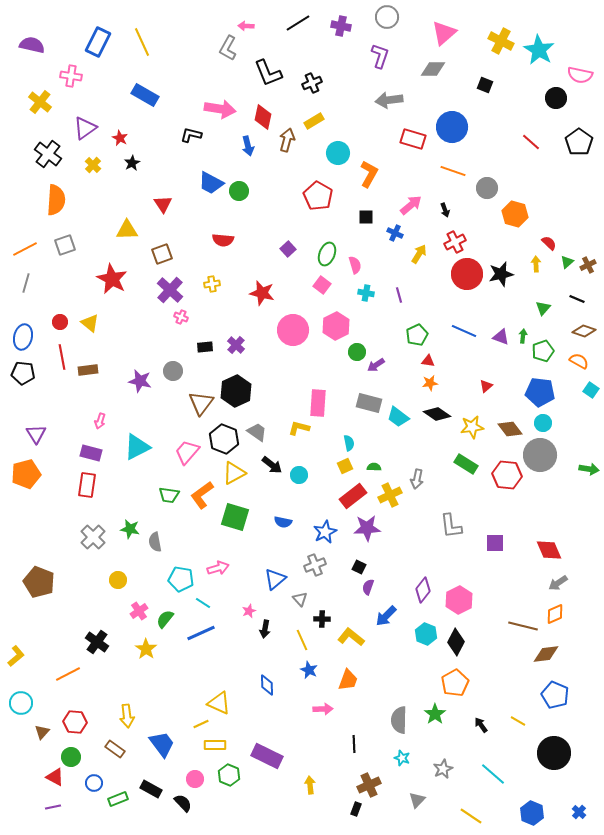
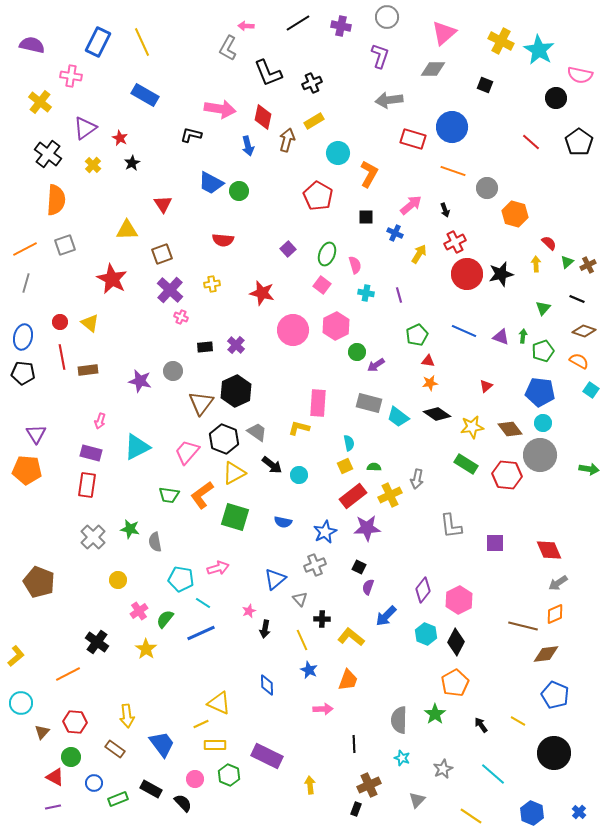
orange pentagon at (26, 474): moved 1 px right, 4 px up; rotated 20 degrees clockwise
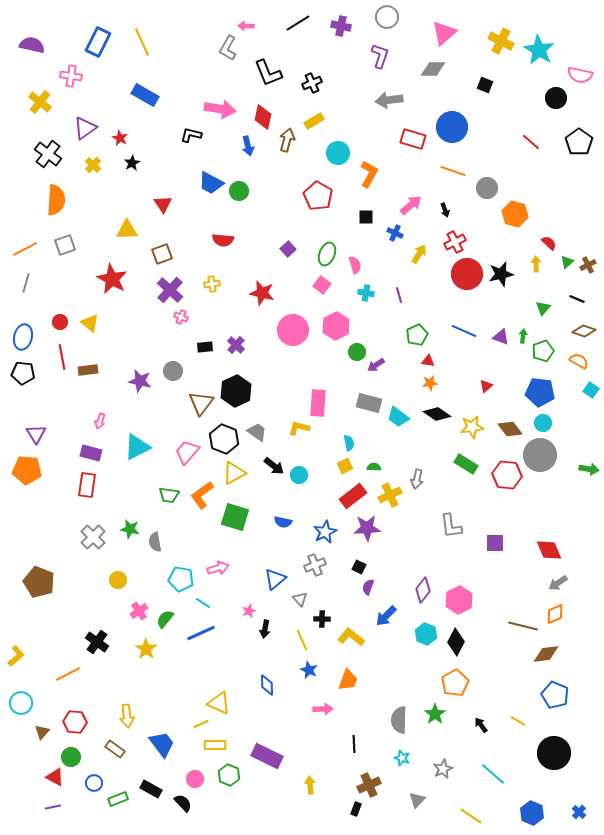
black arrow at (272, 465): moved 2 px right, 1 px down
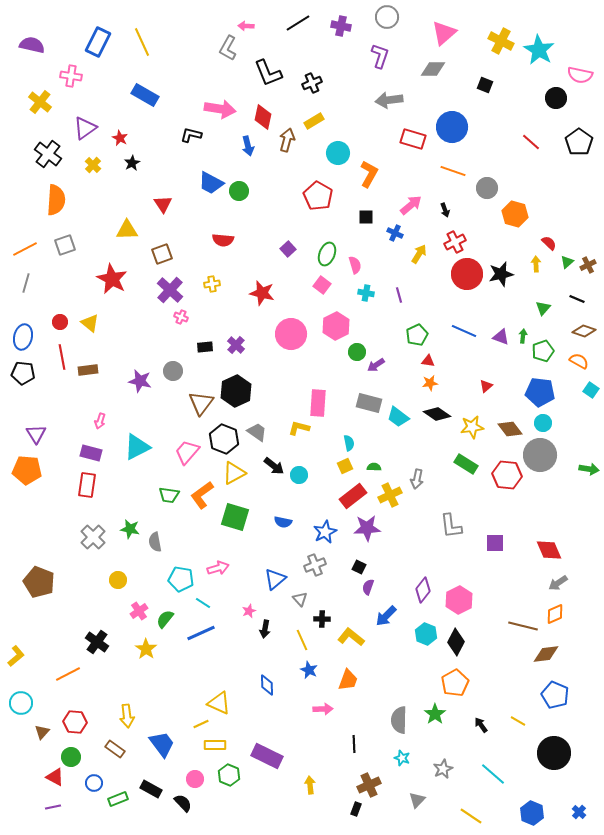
pink circle at (293, 330): moved 2 px left, 4 px down
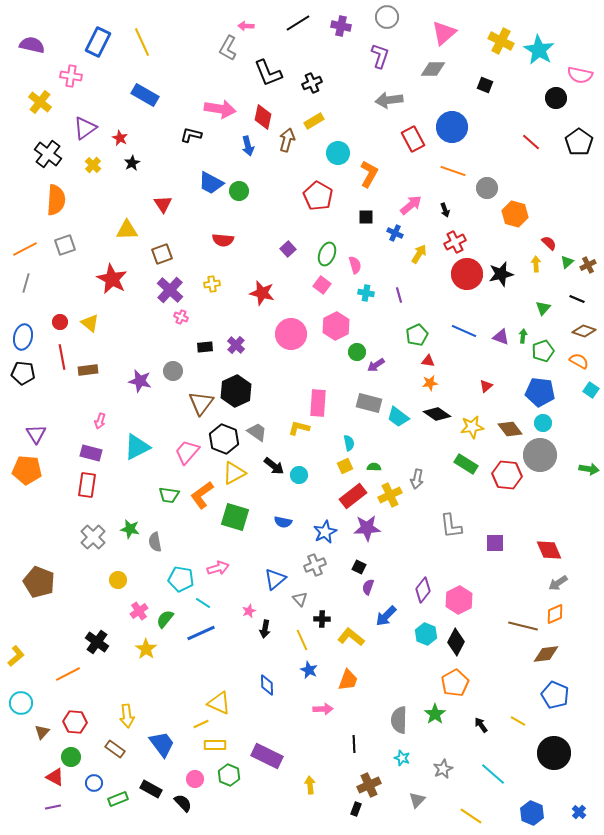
red rectangle at (413, 139): rotated 45 degrees clockwise
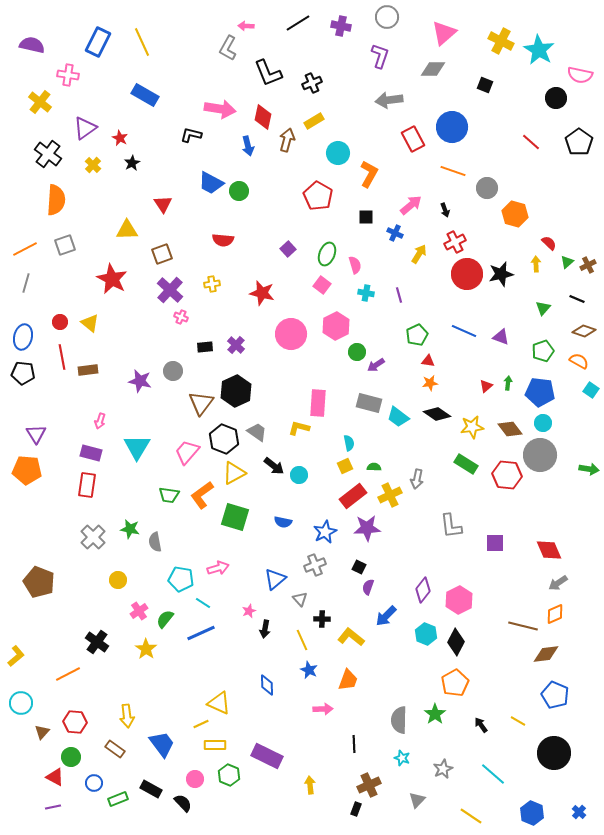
pink cross at (71, 76): moved 3 px left, 1 px up
green arrow at (523, 336): moved 15 px left, 47 px down
cyan triangle at (137, 447): rotated 32 degrees counterclockwise
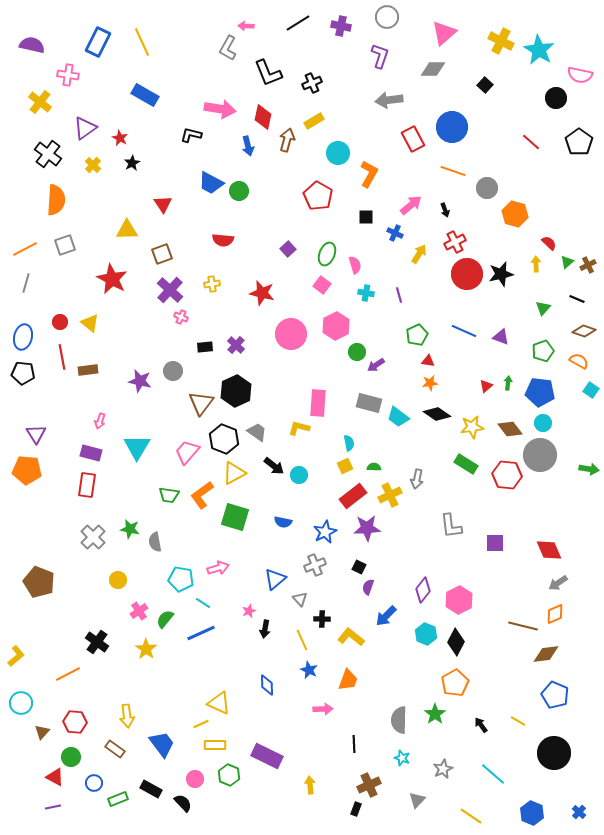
black square at (485, 85): rotated 21 degrees clockwise
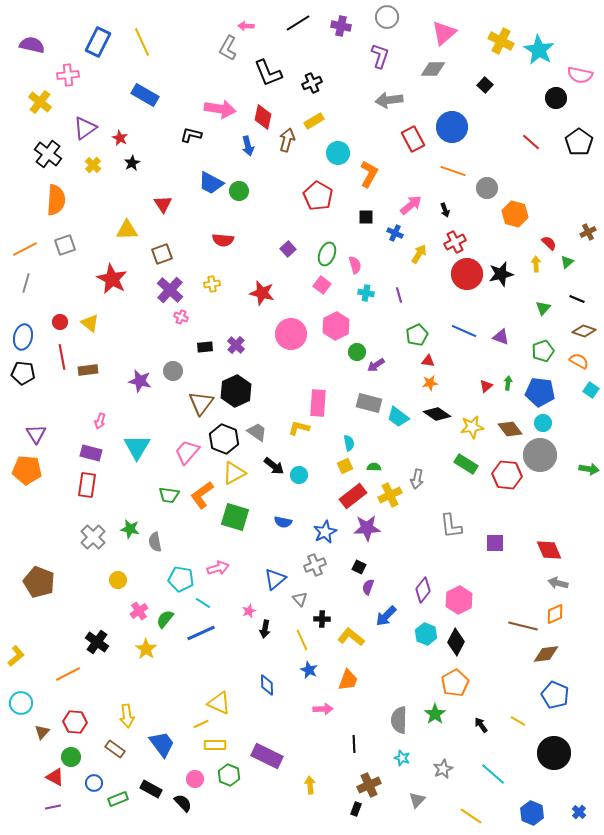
pink cross at (68, 75): rotated 15 degrees counterclockwise
brown cross at (588, 265): moved 33 px up
gray arrow at (558, 583): rotated 48 degrees clockwise
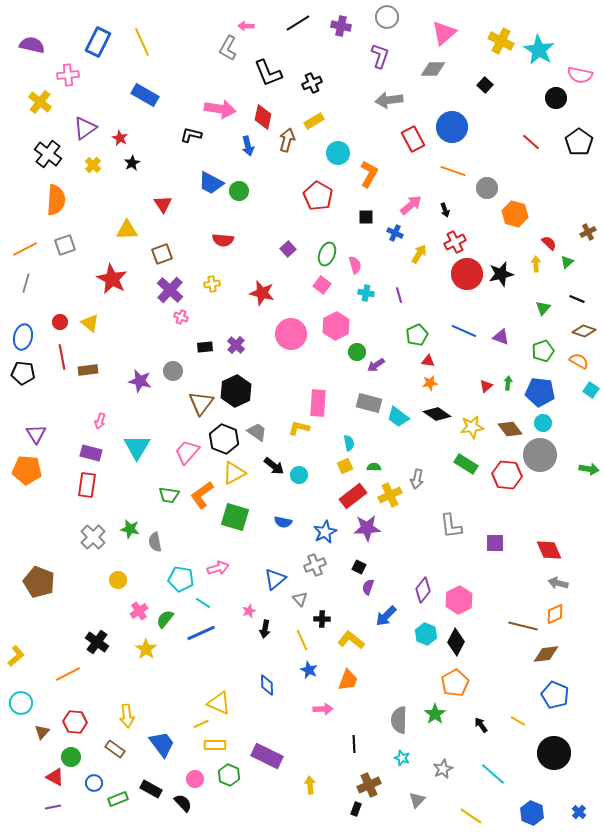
yellow L-shape at (351, 637): moved 3 px down
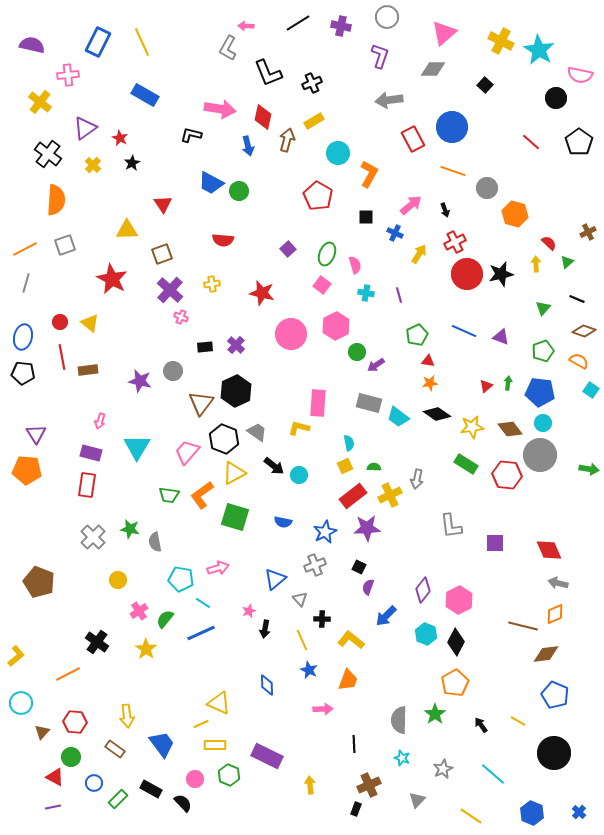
green rectangle at (118, 799): rotated 24 degrees counterclockwise
